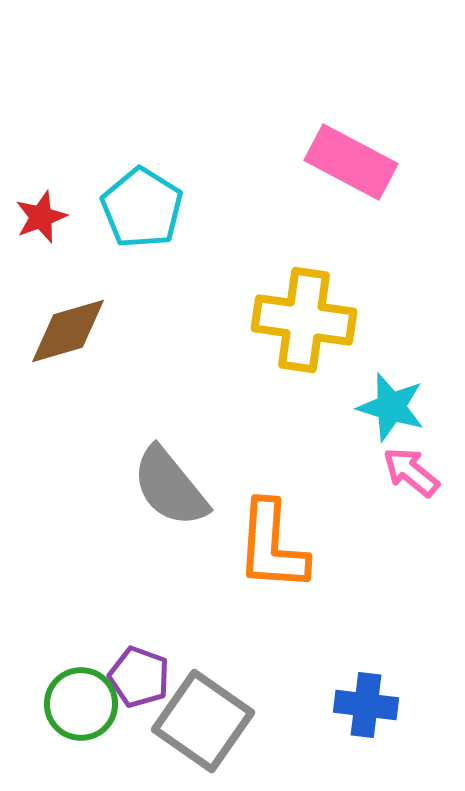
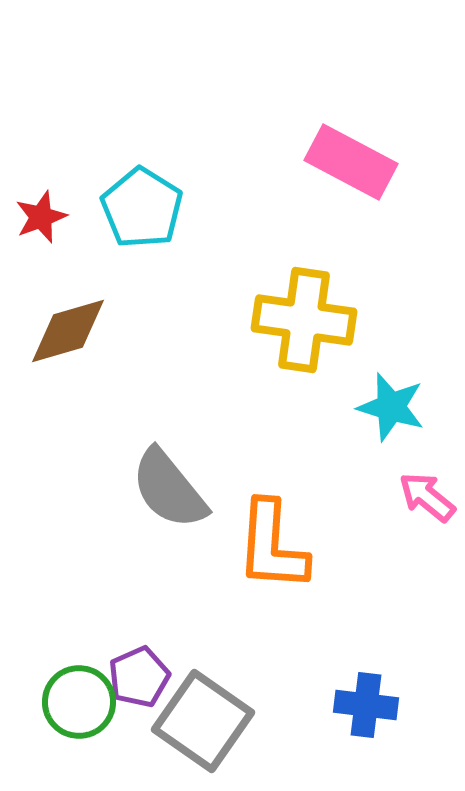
pink arrow: moved 16 px right, 25 px down
gray semicircle: moved 1 px left, 2 px down
purple pentagon: rotated 28 degrees clockwise
green circle: moved 2 px left, 2 px up
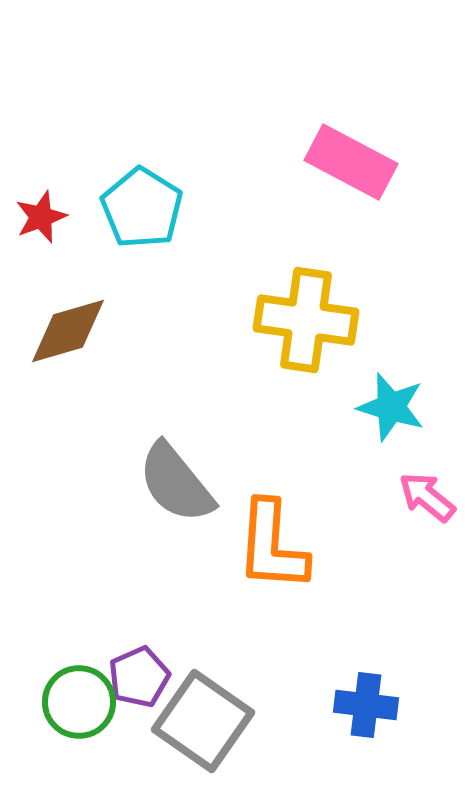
yellow cross: moved 2 px right
gray semicircle: moved 7 px right, 6 px up
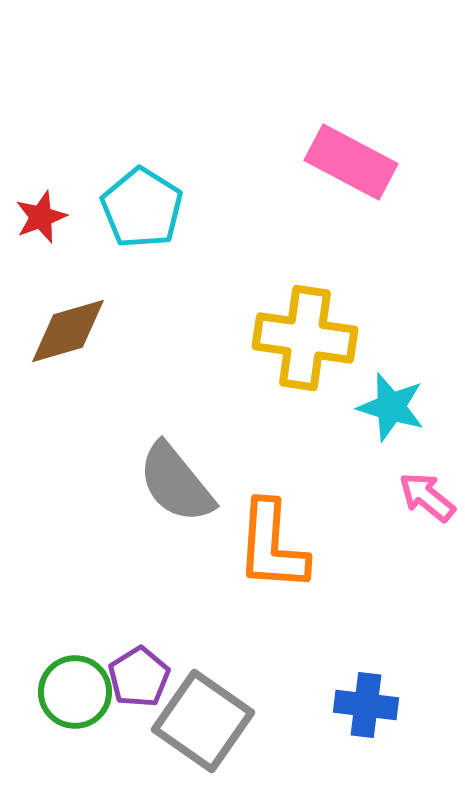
yellow cross: moved 1 px left, 18 px down
purple pentagon: rotated 8 degrees counterclockwise
green circle: moved 4 px left, 10 px up
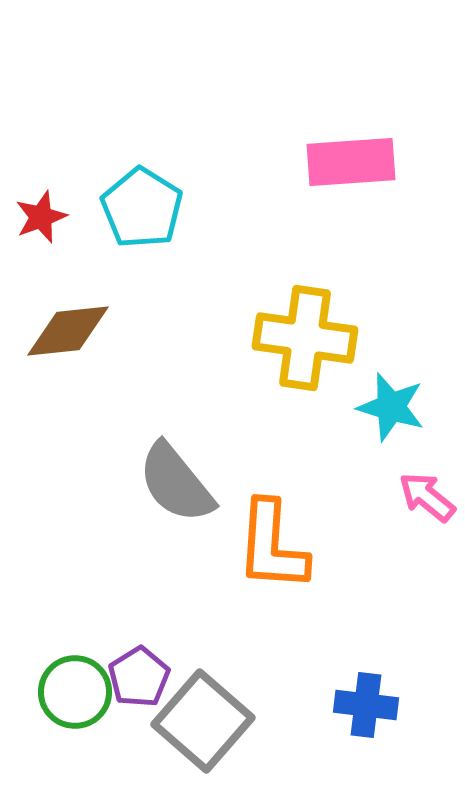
pink rectangle: rotated 32 degrees counterclockwise
brown diamond: rotated 10 degrees clockwise
gray square: rotated 6 degrees clockwise
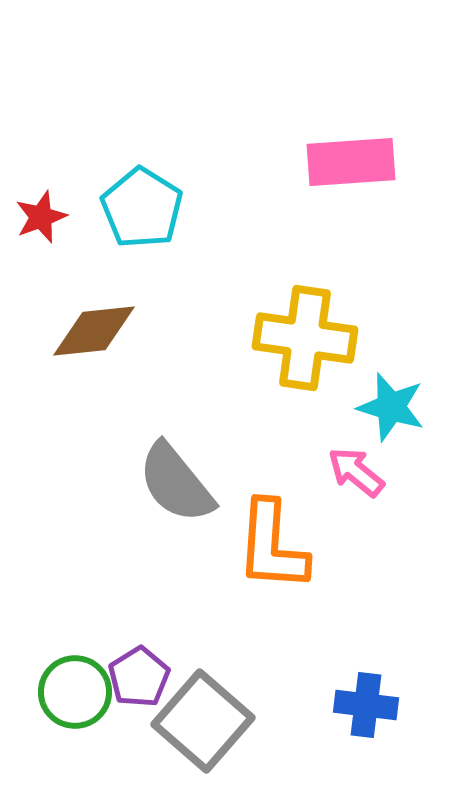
brown diamond: moved 26 px right
pink arrow: moved 71 px left, 25 px up
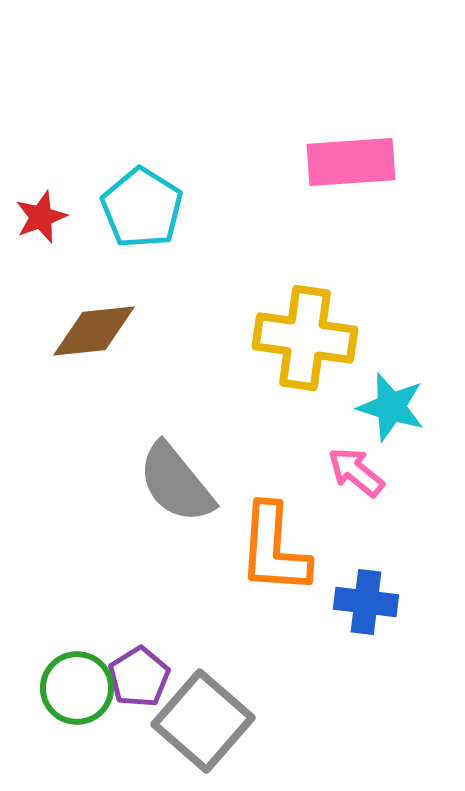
orange L-shape: moved 2 px right, 3 px down
green circle: moved 2 px right, 4 px up
blue cross: moved 103 px up
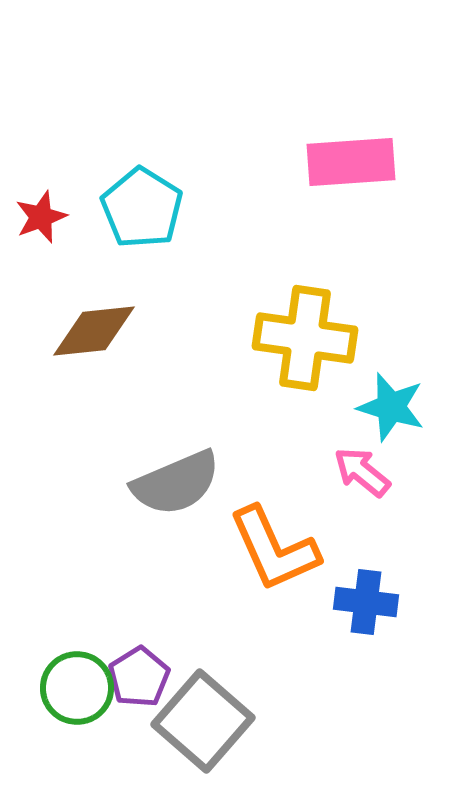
pink arrow: moved 6 px right
gray semicircle: rotated 74 degrees counterclockwise
orange L-shape: rotated 28 degrees counterclockwise
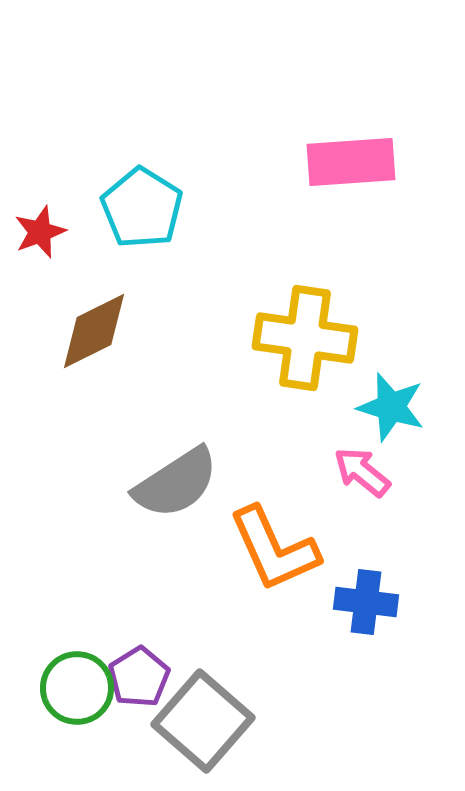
red star: moved 1 px left, 15 px down
brown diamond: rotated 20 degrees counterclockwise
gray semicircle: rotated 10 degrees counterclockwise
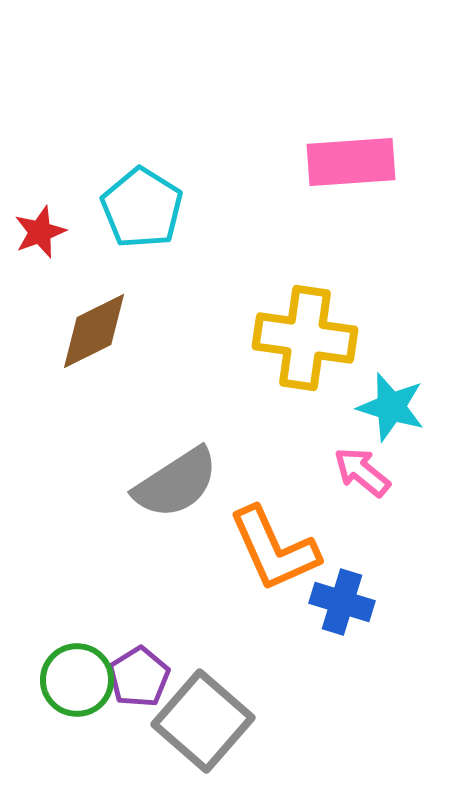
blue cross: moved 24 px left; rotated 10 degrees clockwise
green circle: moved 8 px up
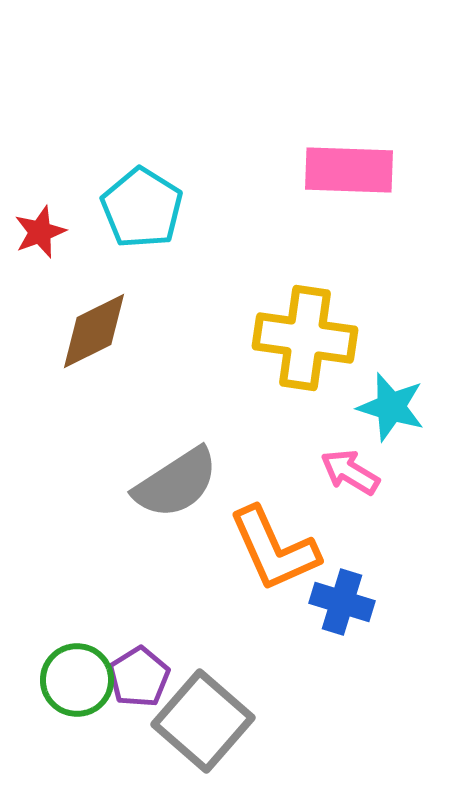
pink rectangle: moved 2 px left, 8 px down; rotated 6 degrees clockwise
pink arrow: moved 12 px left; rotated 8 degrees counterclockwise
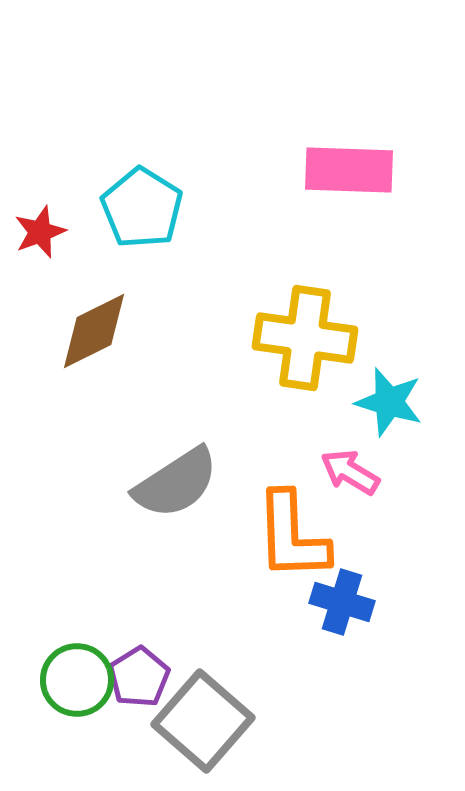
cyan star: moved 2 px left, 5 px up
orange L-shape: moved 18 px right, 13 px up; rotated 22 degrees clockwise
